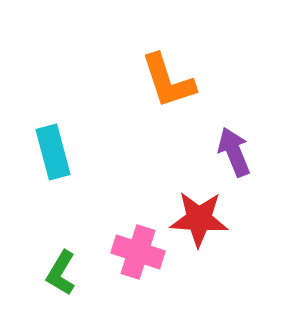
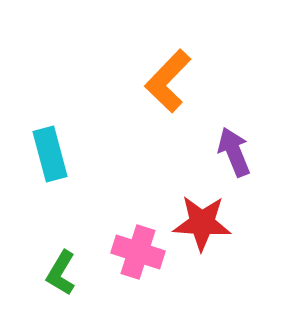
orange L-shape: rotated 62 degrees clockwise
cyan rectangle: moved 3 px left, 2 px down
red star: moved 3 px right, 4 px down
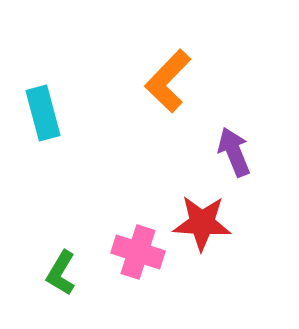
cyan rectangle: moved 7 px left, 41 px up
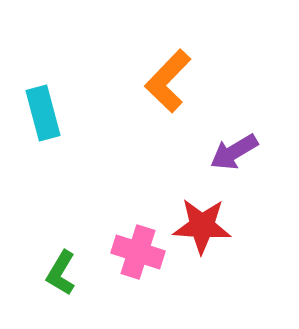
purple arrow: rotated 99 degrees counterclockwise
red star: moved 3 px down
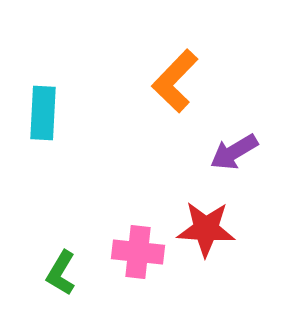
orange L-shape: moved 7 px right
cyan rectangle: rotated 18 degrees clockwise
red star: moved 4 px right, 3 px down
pink cross: rotated 12 degrees counterclockwise
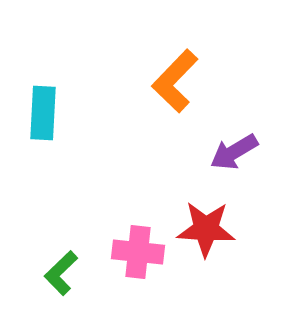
green L-shape: rotated 15 degrees clockwise
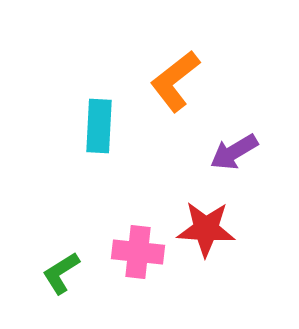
orange L-shape: rotated 8 degrees clockwise
cyan rectangle: moved 56 px right, 13 px down
green L-shape: rotated 12 degrees clockwise
